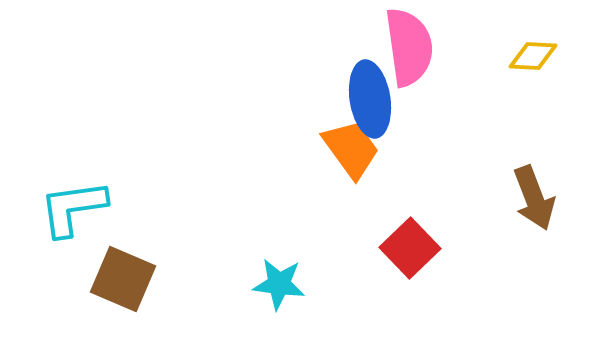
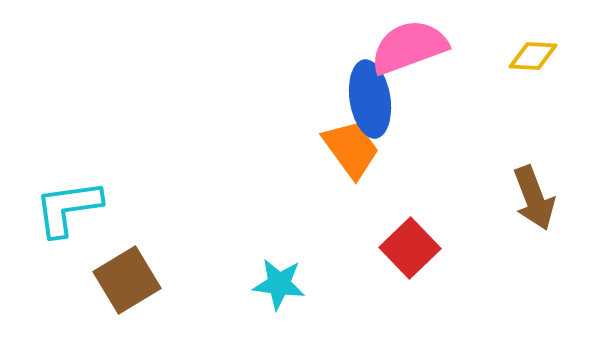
pink semicircle: rotated 102 degrees counterclockwise
cyan L-shape: moved 5 px left
brown square: moved 4 px right, 1 px down; rotated 36 degrees clockwise
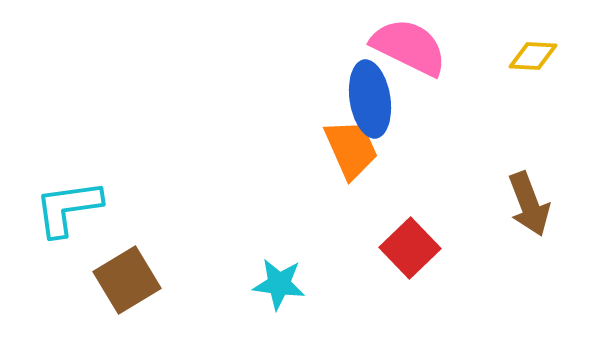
pink semicircle: rotated 46 degrees clockwise
orange trapezoid: rotated 12 degrees clockwise
brown arrow: moved 5 px left, 6 px down
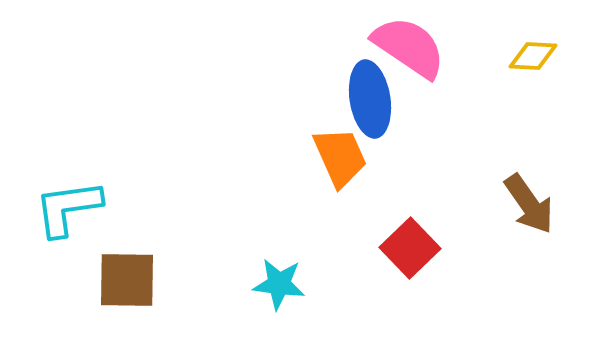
pink semicircle: rotated 8 degrees clockwise
orange trapezoid: moved 11 px left, 8 px down
brown arrow: rotated 14 degrees counterclockwise
brown square: rotated 32 degrees clockwise
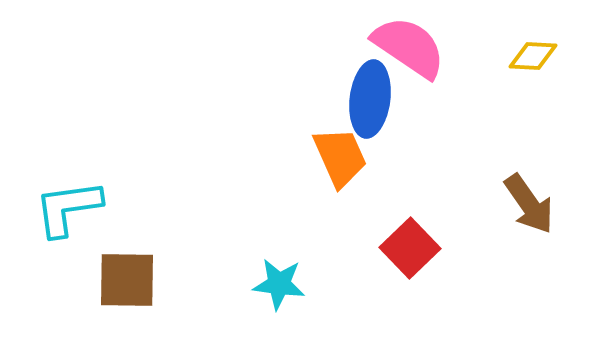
blue ellipse: rotated 16 degrees clockwise
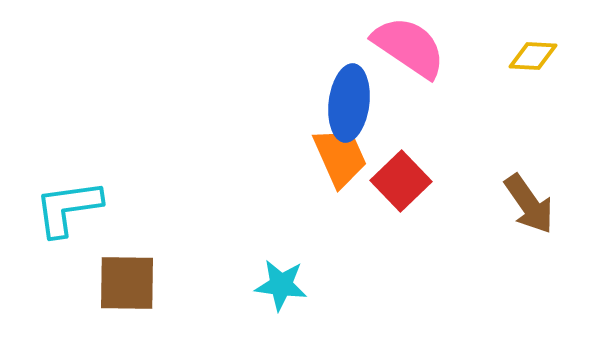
blue ellipse: moved 21 px left, 4 px down
red square: moved 9 px left, 67 px up
brown square: moved 3 px down
cyan star: moved 2 px right, 1 px down
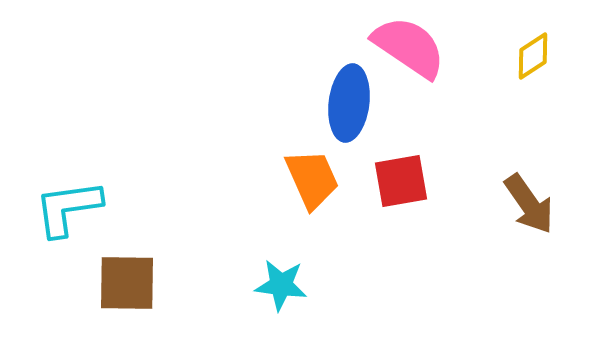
yellow diamond: rotated 36 degrees counterclockwise
orange trapezoid: moved 28 px left, 22 px down
red square: rotated 34 degrees clockwise
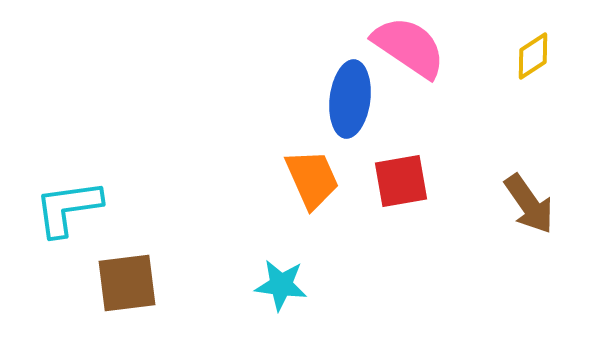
blue ellipse: moved 1 px right, 4 px up
brown square: rotated 8 degrees counterclockwise
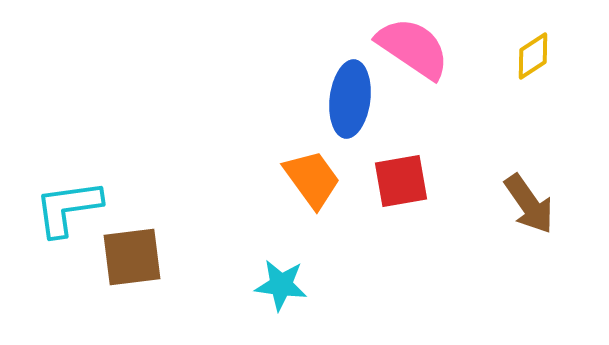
pink semicircle: moved 4 px right, 1 px down
orange trapezoid: rotated 12 degrees counterclockwise
brown square: moved 5 px right, 26 px up
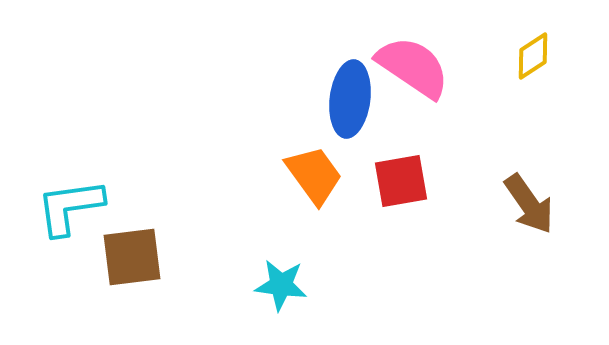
pink semicircle: moved 19 px down
orange trapezoid: moved 2 px right, 4 px up
cyan L-shape: moved 2 px right, 1 px up
